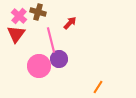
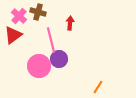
red arrow: rotated 40 degrees counterclockwise
red triangle: moved 3 px left, 1 px down; rotated 18 degrees clockwise
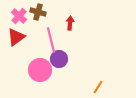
red triangle: moved 3 px right, 2 px down
pink circle: moved 1 px right, 4 px down
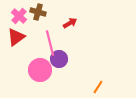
red arrow: rotated 56 degrees clockwise
pink line: moved 1 px left, 3 px down
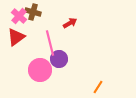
brown cross: moved 5 px left
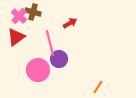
pink circle: moved 2 px left
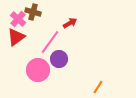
pink cross: moved 1 px left, 3 px down
pink line: moved 1 px up; rotated 50 degrees clockwise
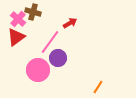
purple circle: moved 1 px left, 1 px up
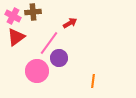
brown cross: rotated 21 degrees counterclockwise
pink cross: moved 5 px left, 3 px up; rotated 14 degrees counterclockwise
pink line: moved 1 px left, 1 px down
purple circle: moved 1 px right
pink circle: moved 1 px left, 1 px down
orange line: moved 5 px left, 6 px up; rotated 24 degrees counterclockwise
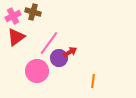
brown cross: rotated 21 degrees clockwise
pink cross: rotated 35 degrees clockwise
red arrow: moved 29 px down
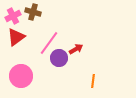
red arrow: moved 6 px right, 3 px up
pink circle: moved 16 px left, 5 px down
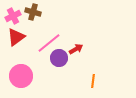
pink line: rotated 15 degrees clockwise
